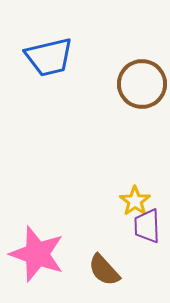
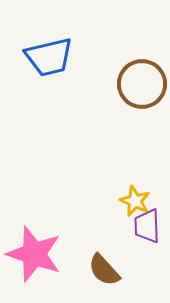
yellow star: rotated 12 degrees counterclockwise
pink star: moved 3 px left
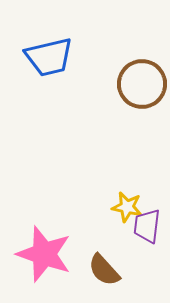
yellow star: moved 8 px left, 6 px down; rotated 12 degrees counterclockwise
purple trapezoid: rotated 9 degrees clockwise
pink star: moved 10 px right
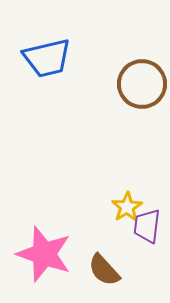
blue trapezoid: moved 2 px left, 1 px down
yellow star: rotated 28 degrees clockwise
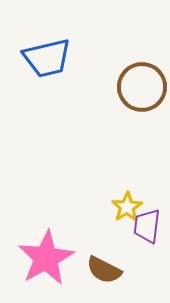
brown circle: moved 3 px down
pink star: moved 2 px right, 4 px down; rotated 24 degrees clockwise
brown semicircle: rotated 21 degrees counterclockwise
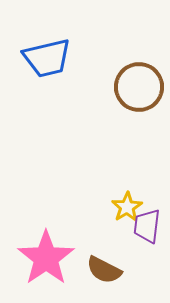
brown circle: moved 3 px left
pink star: rotated 6 degrees counterclockwise
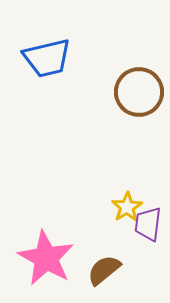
brown circle: moved 5 px down
purple trapezoid: moved 1 px right, 2 px up
pink star: rotated 8 degrees counterclockwise
brown semicircle: rotated 114 degrees clockwise
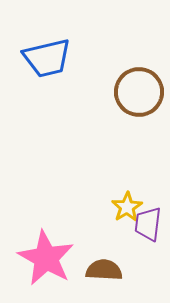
brown semicircle: rotated 42 degrees clockwise
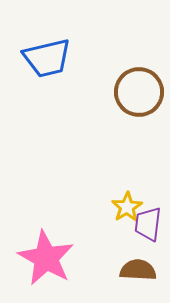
brown semicircle: moved 34 px right
